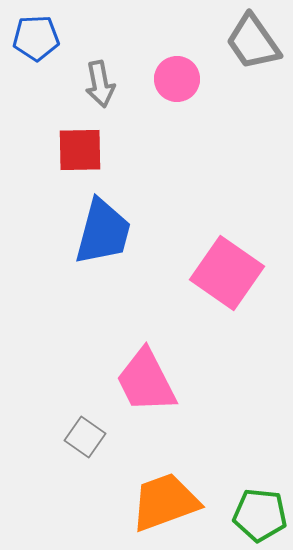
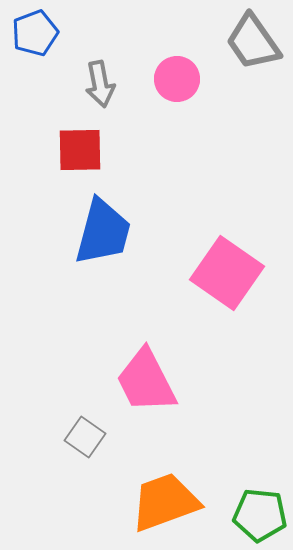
blue pentagon: moved 1 px left, 5 px up; rotated 18 degrees counterclockwise
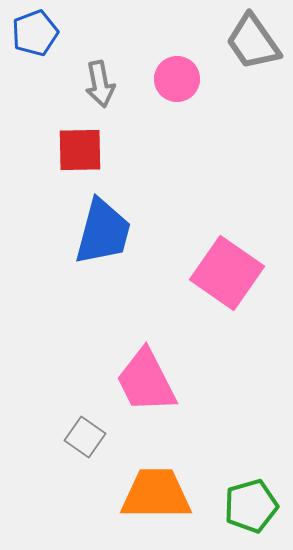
orange trapezoid: moved 9 px left, 8 px up; rotated 20 degrees clockwise
green pentagon: moved 9 px left, 9 px up; rotated 22 degrees counterclockwise
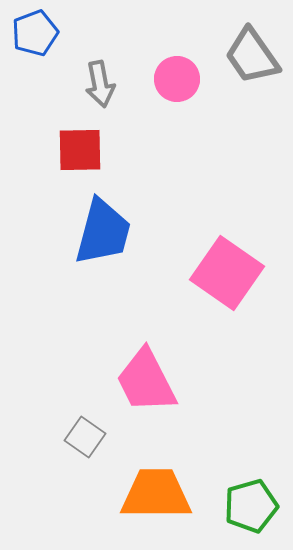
gray trapezoid: moved 1 px left, 14 px down
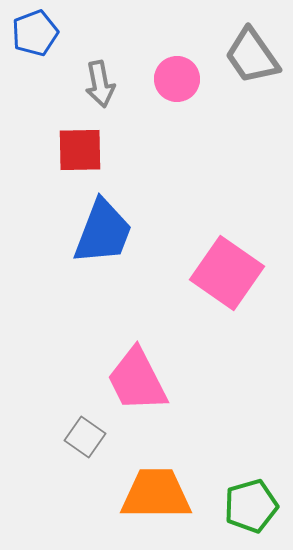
blue trapezoid: rotated 6 degrees clockwise
pink trapezoid: moved 9 px left, 1 px up
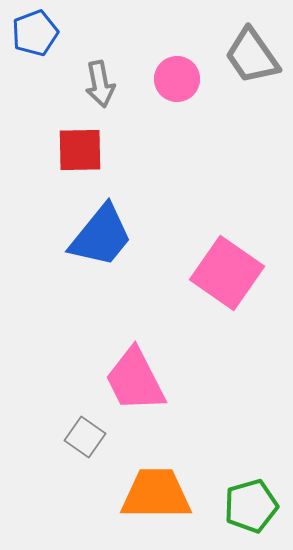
blue trapezoid: moved 2 px left, 4 px down; rotated 18 degrees clockwise
pink trapezoid: moved 2 px left
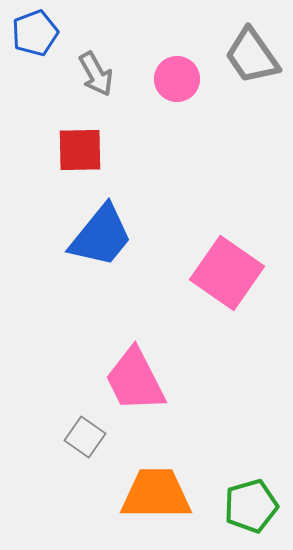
gray arrow: moved 4 px left, 10 px up; rotated 18 degrees counterclockwise
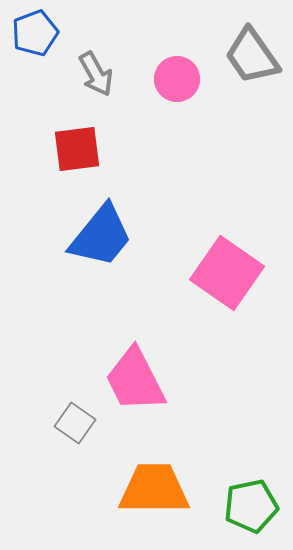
red square: moved 3 px left, 1 px up; rotated 6 degrees counterclockwise
gray square: moved 10 px left, 14 px up
orange trapezoid: moved 2 px left, 5 px up
green pentagon: rotated 4 degrees clockwise
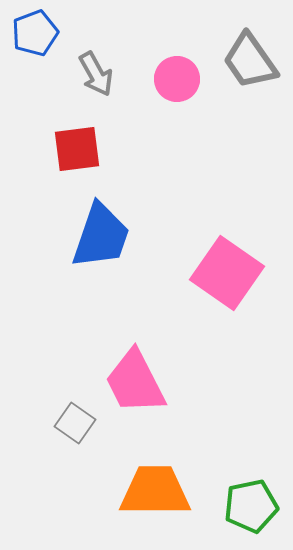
gray trapezoid: moved 2 px left, 5 px down
blue trapezoid: rotated 20 degrees counterclockwise
pink trapezoid: moved 2 px down
orange trapezoid: moved 1 px right, 2 px down
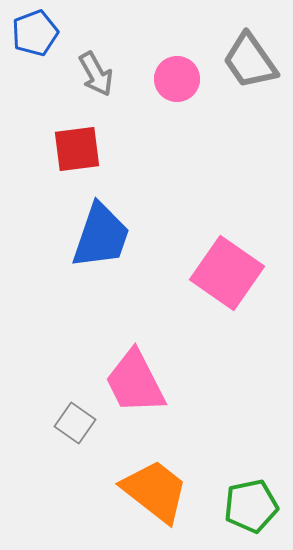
orange trapezoid: rotated 38 degrees clockwise
